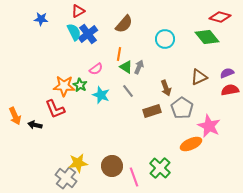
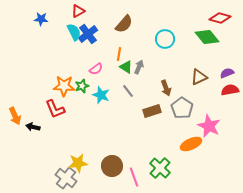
red diamond: moved 1 px down
green star: moved 2 px right, 1 px down; rotated 24 degrees clockwise
black arrow: moved 2 px left, 2 px down
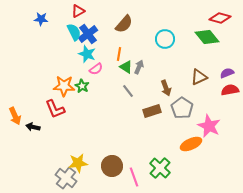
green star: rotated 24 degrees counterclockwise
cyan star: moved 14 px left, 41 px up
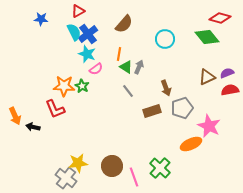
brown triangle: moved 8 px right
gray pentagon: rotated 20 degrees clockwise
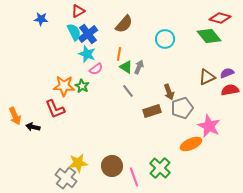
green diamond: moved 2 px right, 1 px up
brown arrow: moved 3 px right, 4 px down
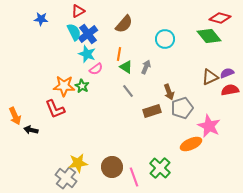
gray arrow: moved 7 px right
brown triangle: moved 3 px right
black arrow: moved 2 px left, 3 px down
brown circle: moved 1 px down
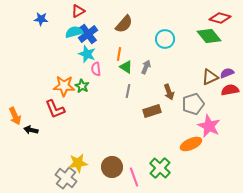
cyan semicircle: rotated 78 degrees counterclockwise
pink semicircle: rotated 120 degrees clockwise
gray line: rotated 48 degrees clockwise
gray pentagon: moved 11 px right, 4 px up
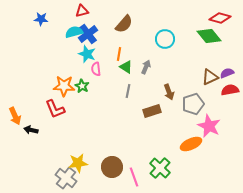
red triangle: moved 4 px right; rotated 16 degrees clockwise
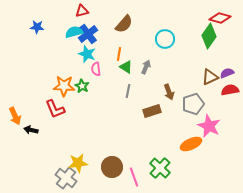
blue star: moved 4 px left, 8 px down
green diamond: rotated 75 degrees clockwise
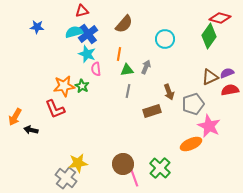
green triangle: moved 1 px right, 3 px down; rotated 40 degrees counterclockwise
orange star: rotated 10 degrees counterclockwise
orange arrow: moved 1 px down; rotated 54 degrees clockwise
brown circle: moved 11 px right, 3 px up
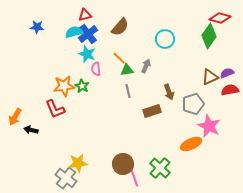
red triangle: moved 3 px right, 4 px down
brown semicircle: moved 4 px left, 3 px down
orange line: moved 4 px down; rotated 56 degrees counterclockwise
gray arrow: moved 1 px up
gray line: rotated 24 degrees counterclockwise
